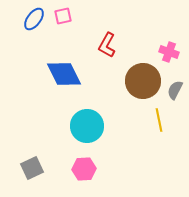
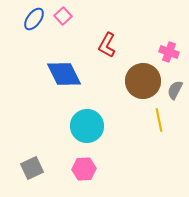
pink square: rotated 30 degrees counterclockwise
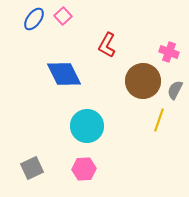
yellow line: rotated 30 degrees clockwise
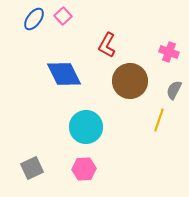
brown circle: moved 13 px left
gray semicircle: moved 1 px left
cyan circle: moved 1 px left, 1 px down
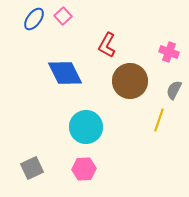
blue diamond: moved 1 px right, 1 px up
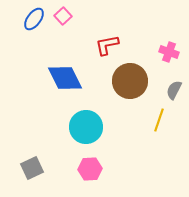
red L-shape: rotated 50 degrees clockwise
blue diamond: moved 5 px down
pink hexagon: moved 6 px right
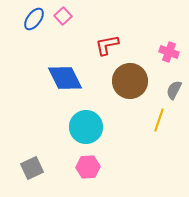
pink hexagon: moved 2 px left, 2 px up
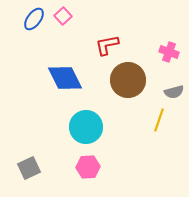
brown circle: moved 2 px left, 1 px up
gray semicircle: moved 2 px down; rotated 132 degrees counterclockwise
gray square: moved 3 px left
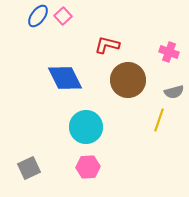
blue ellipse: moved 4 px right, 3 px up
red L-shape: rotated 25 degrees clockwise
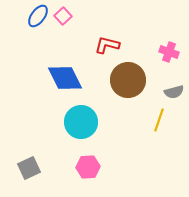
cyan circle: moved 5 px left, 5 px up
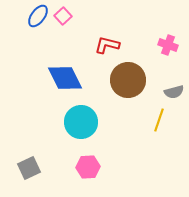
pink cross: moved 1 px left, 7 px up
